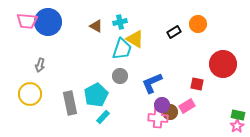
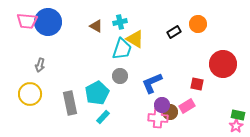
cyan pentagon: moved 1 px right, 2 px up
pink star: moved 1 px left
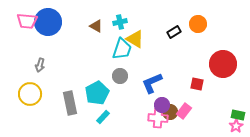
pink rectangle: moved 3 px left, 5 px down; rotated 21 degrees counterclockwise
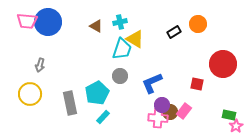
green rectangle: moved 9 px left
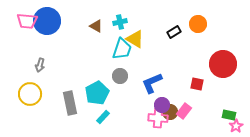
blue circle: moved 1 px left, 1 px up
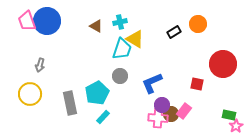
pink trapezoid: rotated 65 degrees clockwise
brown circle: moved 1 px right, 2 px down
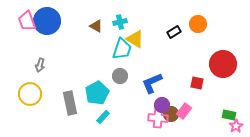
red square: moved 1 px up
